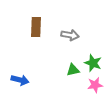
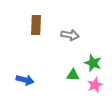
brown rectangle: moved 2 px up
green triangle: moved 5 px down; rotated 16 degrees clockwise
blue arrow: moved 5 px right
pink star: rotated 14 degrees counterclockwise
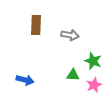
green star: moved 2 px up
pink star: moved 1 px left
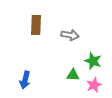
blue arrow: rotated 90 degrees clockwise
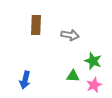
green triangle: moved 1 px down
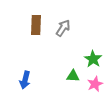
gray arrow: moved 7 px left, 7 px up; rotated 66 degrees counterclockwise
green star: moved 2 px up; rotated 12 degrees clockwise
pink star: moved 1 px right, 1 px up
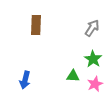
gray arrow: moved 29 px right
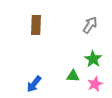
gray arrow: moved 2 px left, 3 px up
blue arrow: moved 9 px right, 4 px down; rotated 24 degrees clockwise
